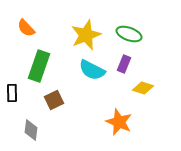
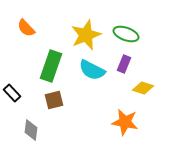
green ellipse: moved 3 px left
green rectangle: moved 12 px right
black rectangle: rotated 42 degrees counterclockwise
brown square: rotated 12 degrees clockwise
orange star: moved 6 px right; rotated 12 degrees counterclockwise
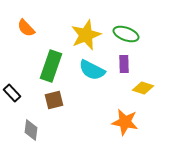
purple rectangle: rotated 24 degrees counterclockwise
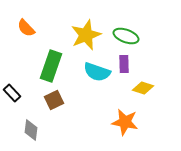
green ellipse: moved 2 px down
cyan semicircle: moved 5 px right, 2 px down; rotated 8 degrees counterclockwise
brown square: rotated 12 degrees counterclockwise
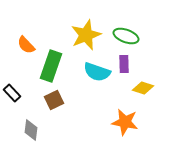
orange semicircle: moved 17 px down
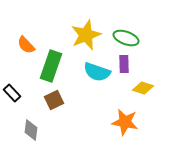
green ellipse: moved 2 px down
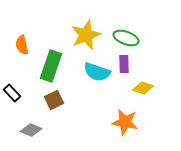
orange semicircle: moved 4 px left; rotated 30 degrees clockwise
gray diamond: rotated 75 degrees counterclockwise
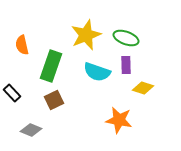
purple rectangle: moved 2 px right, 1 px down
orange star: moved 6 px left, 2 px up
